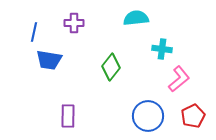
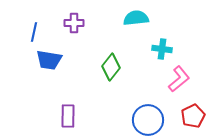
blue circle: moved 4 px down
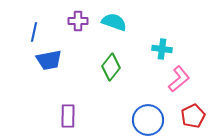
cyan semicircle: moved 22 px left, 4 px down; rotated 25 degrees clockwise
purple cross: moved 4 px right, 2 px up
blue trapezoid: rotated 20 degrees counterclockwise
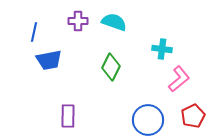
green diamond: rotated 12 degrees counterclockwise
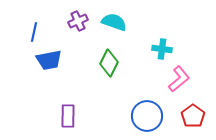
purple cross: rotated 24 degrees counterclockwise
green diamond: moved 2 px left, 4 px up
red pentagon: rotated 10 degrees counterclockwise
blue circle: moved 1 px left, 4 px up
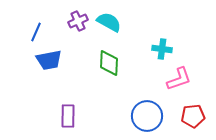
cyan semicircle: moved 5 px left; rotated 10 degrees clockwise
blue line: moved 2 px right; rotated 12 degrees clockwise
green diamond: rotated 24 degrees counterclockwise
pink L-shape: rotated 20 degrees clockwise
red pentagon: rotated 30 degrees clockwise
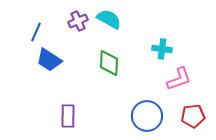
cyan semicircle: moved 3 px up
blue trapezoid: rotated 44 degrees clockwise
